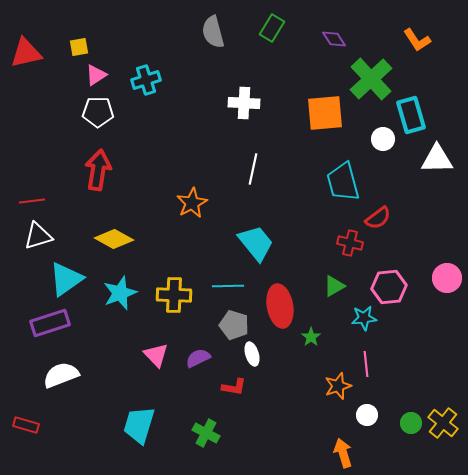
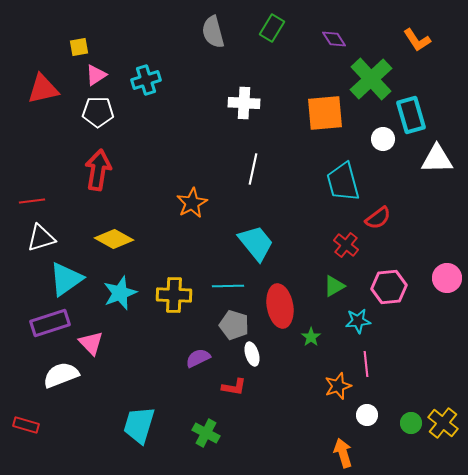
red triangle at (26, 53): moved 17 px right, 36 px down
white triangle at (38, 236): moved 3 px right, 2 px down
red cross at (350, 243): moved 4 px left, 2 px down; rotated 25 degrees clockwise
cyan star at (364, 318): moved 6 px left, 3 px down
pink triangle at (156, 355): moved 65 px left, 12 px up
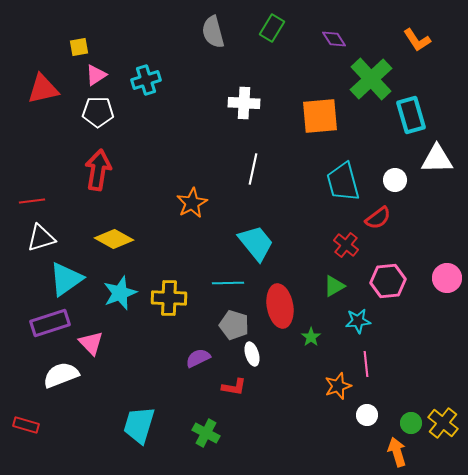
orange square at (325, 113): moved 5 px left, 3 px down
white circle at (383, 139): moved 12 px right, 41 px down
cyan line at (228, 286): moved 3 px up
pink hexagon at (389, 287): moved 1 px left, 6 px up
yellow cross at (174, 295): moved 5 px left, 3 px down
orange arrow at (343, 453): moved 54 px right, 1 px up
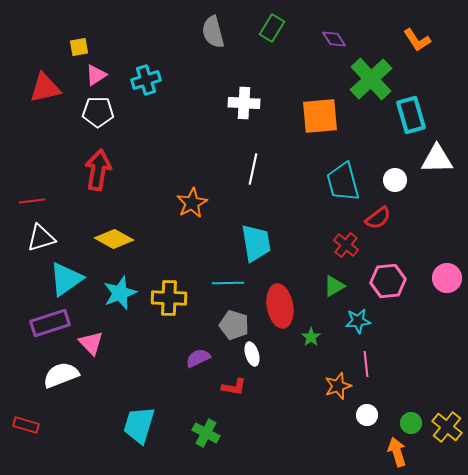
red triangle at (43, 89): moved 2 px right, 1 px up
cyan trapezoid at (256, 243): rotated 30 degrees clockwise
yellow cross at (443, 423): moved 4 px right, 4 px down
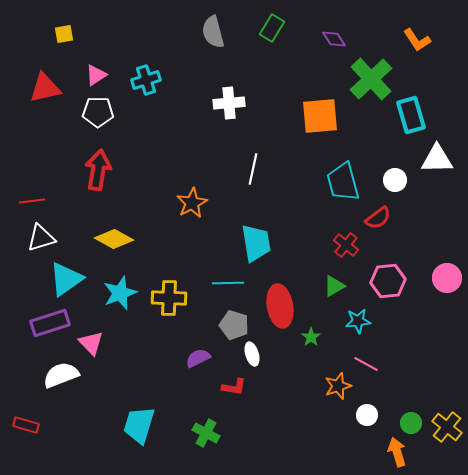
yellow square at (79, 47): moved 15 px left, 13 px up
white cross at (244, 103): moved 15 px left; rotated 8 degrees counterclockwise
pink line at (366, 364): rotated 55 degrees counterclockwise
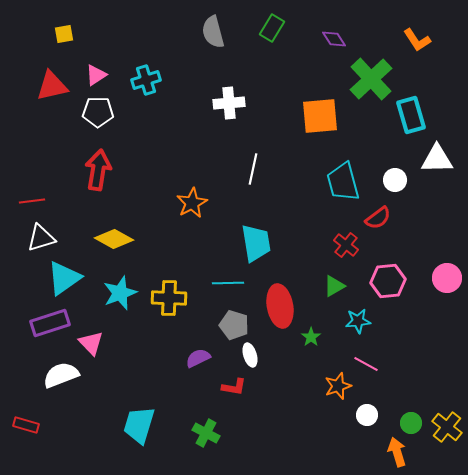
red triangle at (45, 88): moved 7 px right, 2 px up
cyan triangle at (66, 279): moved 2 px left, 1 px up
white ellipse at (252, 354): moved 2 px left, 1 px down
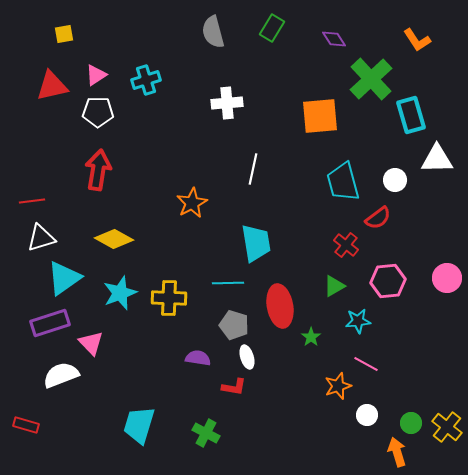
white cross at (229, 103): moved 2 px left
white ellipse at (250, 355): moved 3 px left, 2 px down
purple semicircle at (198, 358): rotated 35 degrees clockwise
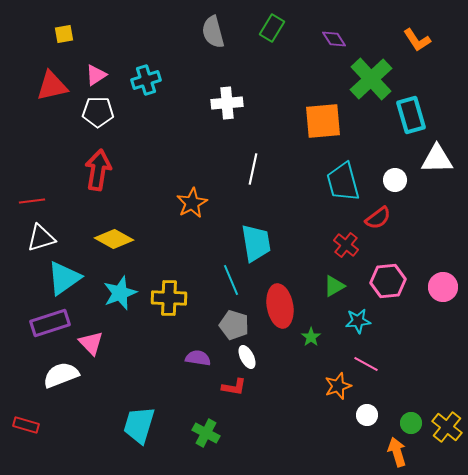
orange square at (320, 116): moved 3 px right, 5 px down
pink circle at (447, 278): moved 4 px left, 9 px down
cyan line at (228, 283): moved 3 px right, 3 px up; rotated 68 degrees clockwise
white ellipse at (247, 357): rotated 10 degrees counterclockwise
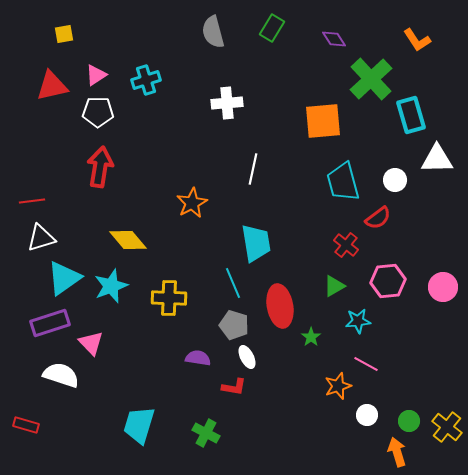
red arrow at (98, 170): moved 2 px right, 3 px up
yellow diamond at (114, 239): moved 14 px right, 1 px down; rotated 21 degrees clockwise
cyan line at (231, 280): moved 2 px right, 3 px down
cyan star at (120, 293): moved 9 px left, 7 px up
white semicircle at (61, 375): rotated 39 degrees clockwise
green circle at (411, 423): moved 2 px left, 2 px up
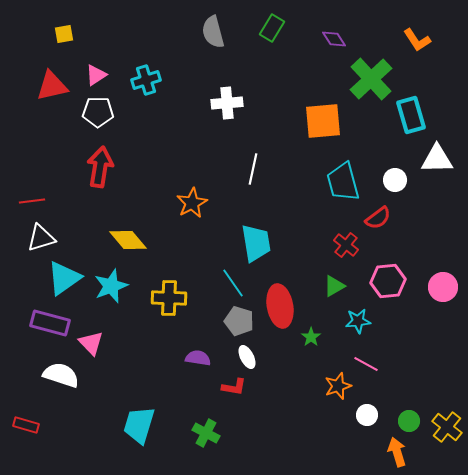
cyan line at (233, 283): rotated 12 degrees counterclockwise
purple rectangle at (50, 323): rotated 33 degrees clockwise
gray pentagon at (234, 325): moved 5 px right, 4 px up
